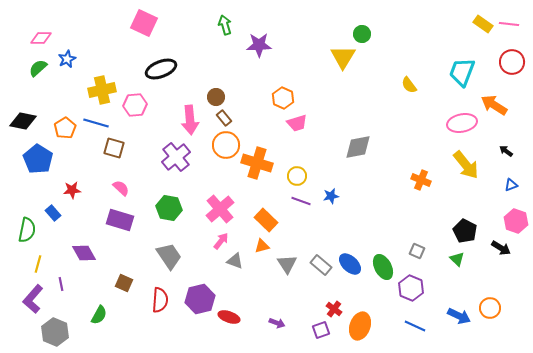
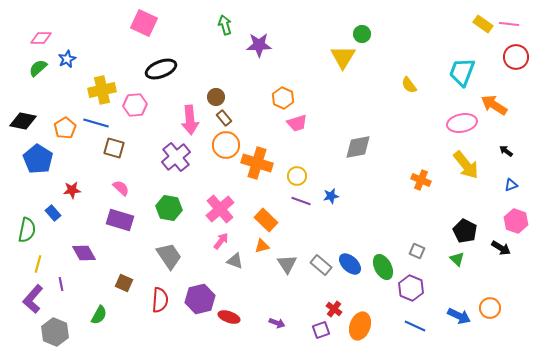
red circle at (512, 62): moved 4 px right, 5 px up
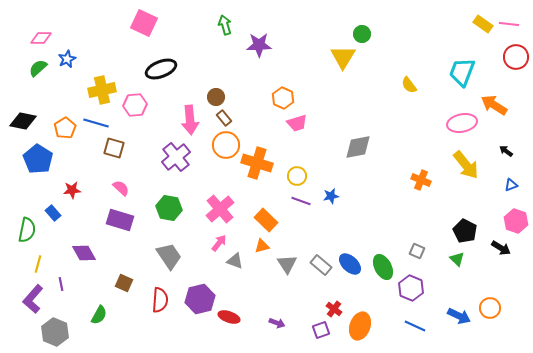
pink arrow at (221, 241): moved 2 px left, 2 px down
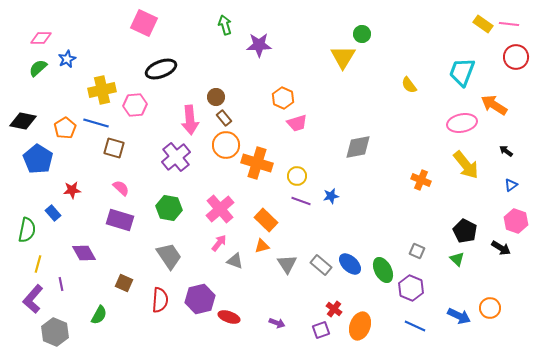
blue triangle at (511, 185): rotated 16 degrees counterclockwise
green ellipse at (383, 267): moved 3 px down
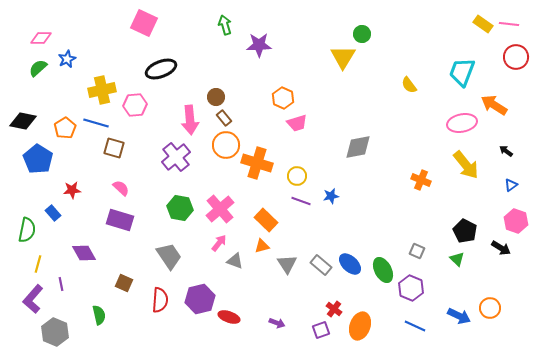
green hexagon at (169, 208): moved 11 px right
green semicircle at (99, 315): rotated 42 degrees counterclockwise
